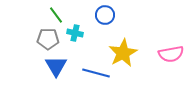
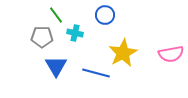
gray pentagon: moved 6 px left, 2 px up
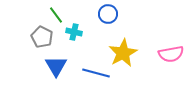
blue circle: moved 3 px right, 1 px up
cyan cross: moved 1 px left, 1 px up
gray pentagon: rotated 25 degrees clockwise
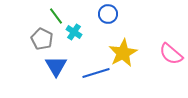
green line: moved 1 px down
cyan cross: rotated 21 degrees clockwise
gray pentagon: moved 2 px down
pink semicircle: rotated 50 degrees clockwise
blue line: rotated 32 degrees counterclockwise
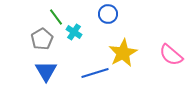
green line: moved 1 px down
gray pentagon: rotated 15 degrees clockwise
pink semicircle: moved 1 px down
blue triangle: moved 10 px left, 5 px down
blue line: moved 1 px left
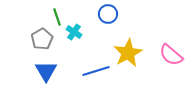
green line: moved 1 px right; rotated 18 degrees clockwise
yellow star: moved 5 px right
blue line: moved 1 px right, 2 px up
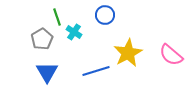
blue circle: moved 3 px left, 1 px down
blue triangle: moved 1 px right, 1 px down
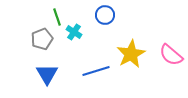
gray pentagon: rotated 10 degrees clockwise
yellow star: moved 3 px right, 1 px down
blue triangle: moved 2 px down
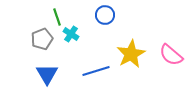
cyan cross: moved 3 px left, 2 px down
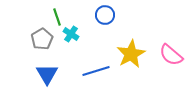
gray pentagon: rotated 10 degrees counterclockwise
